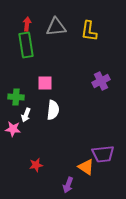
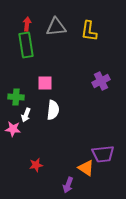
orange triangle: moved 1 px down
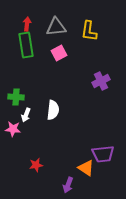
pink square: moved 14 px right, 30 px up; rotated 28 degrees counterclockwise
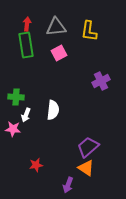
purple trapezoid: moved 15 px left, 7 px up; rotated 145 degrees clockwise
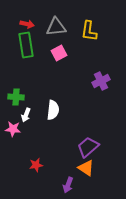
red arrow: rotated 96 degrees clockwise
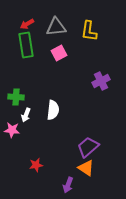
red arrow: rotated 136 degrees clockwise
pink star: moved 1 px left, 1 px down
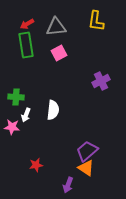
yellow L-shape: moved 7 px right, 10 px up
pink star: moved 3 px up
purple trapezoid: moved 1 px left, 4 px down
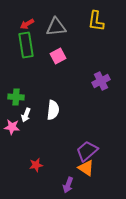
pink square: moved 1 px left, 3 px down
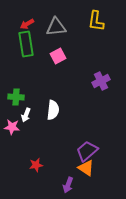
green rectangle: moved 1 px up
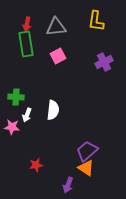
red arrow: rotated 48 degrees counterclockwise
purple cross: moved 3 px right, 19 px up
white arrow: moved 1 px right
